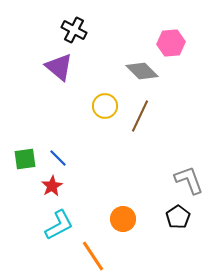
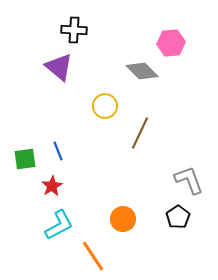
black cross: rotated 25 degrees counterclockwise
brown line: moved 17 px down
blue line: moved 7 px up; rotated 24 degrees clockwise
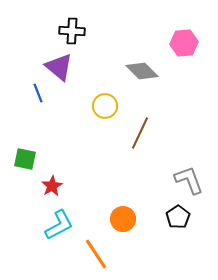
black cross: moved 2 px left, 1 px down
pink hexagon: moved 13 px right
blue line: moved 20 px left, 58 px up
green square: rotated 20 degrees clockwise
orange line: moved 3 px right, 2 px up
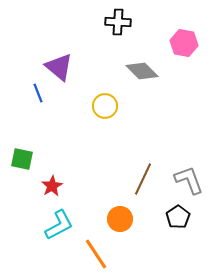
black cross: moved 46 px right, 9 px up
pink hexagon: rotated 16 degrees clockwise
brown line: moved 3 px right, 46 px down
green square: moved 3 px left
orange circle: moved 3 px left
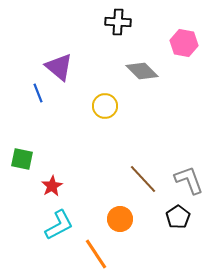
brown line: rotated 68 degrees counterclockwise
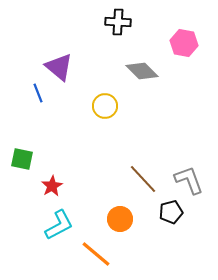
black pentagon: moved 7 px left, 5 px up; rotated 20 degrees clockwise
orange line: rotated 16 degrees counterclockwise
